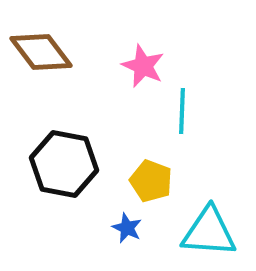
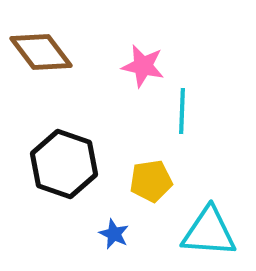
pink star: rotated 12 degrees counterclockwise
black hexagon: rotated 8 degrees clockwise
yellow pentagon: rotated 30 degrees counterclockwise
blue star: moved 13 px left, 6 px down
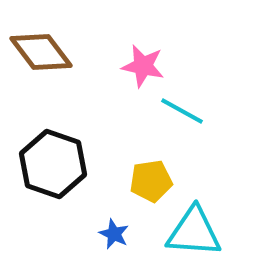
cyan line: rotated 63 degrees counterclockwise
black hexagon: moved 11 px left
cyan triangle: moved 15 px left
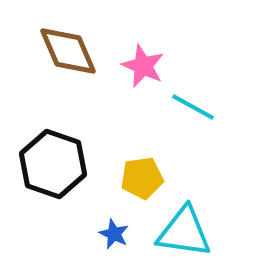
brown diamond: moved 27 px right, 1 px up; rotated 14 degrees clockwise
pink star: rotated 12 degrees clockwise
cyan line: moved 11 px right, 4 px up
yellow pentagon: moved 9 px left, 3 px up
cyan triangle: moved 10 px left; rotated 4 degrees clockwise
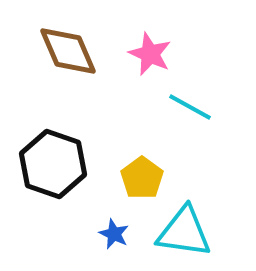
pink star: moved 7 px right, 12 px up
cyan line: moved 3 px left
yellow pentagon: rotated 27 degrees counterclockwise
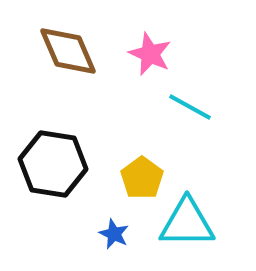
black hexagon: rotated 10 degrees counterclockwise
cyan triangle: moved 3 px right, 9 px up; rotated 8 degrees counterclockwise
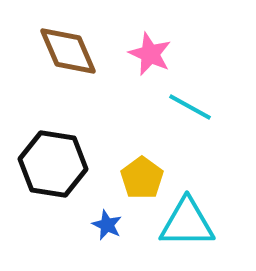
blue star: moved 7 px left, 9 px up
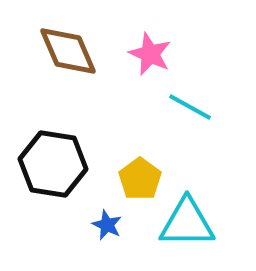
yellow pentagon: moved 2 px left, 1 px down
